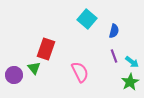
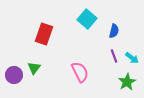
red rectangle: moved 2 px left, 15 px up
cyan arrow: moved 4 px up
green triangle: rotated 16 degrees clockwise
green star: moved 3 px left
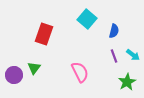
cyan arrow: moved 1 px right, 3 px up
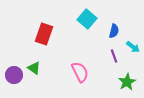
cyan arrow: moved 8 px up
green triangle: rotated 32 degrees counterclockwise
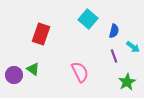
cyan square: moved 1 px right
red rectangle: moved 3 px left
green triangle: moved 1 px left, 1 px down
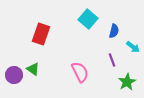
purple line: moved 2 px left, 4 px down
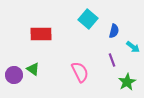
red rectangle: rotated 70 degrees clockwise
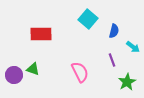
green triangle: rotated 16 degrees counterclockwise
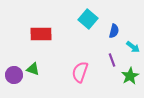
pink semicircle: rotated 135 degrees counterclockwise
green star: moved 3 px right, 6 px up
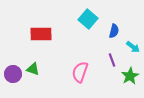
purple circle: moved 1 px left, 1 px up
